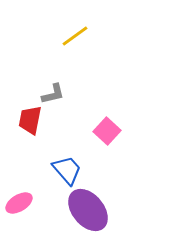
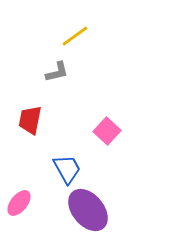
gray L-shape: moved 4 px right, 22 px up
blue trapezoid: moved 1 px up; rotated 12 degrees clockwise
pink ellipse: rotated 20 degrees counterclockwise
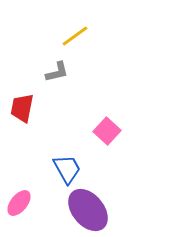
red trapezoid: moved 8 px left, 12 px up
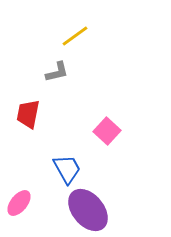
red trapezoid: moved 6 px right, 6 px down
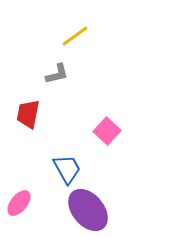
gray L-shape: moved 2 px down
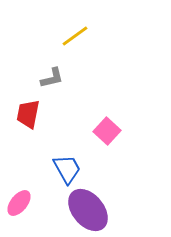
gray L-shape: moved 5 px left, 4 px down
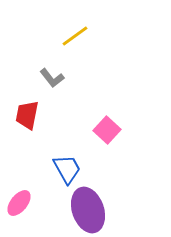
gray L-shape: rotated 65 degrees clockwise
red trapezoid: moved 1 px left, 1 px down
pink square: moved 1 px up
purple ellipse: rotated 21 degrees clockwise
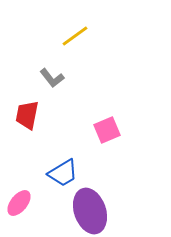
pink square: rotated 24 degrees clockwise
blue trapezoid: moved 4 px left, 4 px down; rotated 88 degrees clockwise
purple ellipse: moved 2 px right, 1 px down
